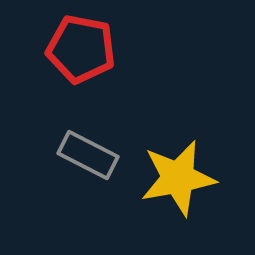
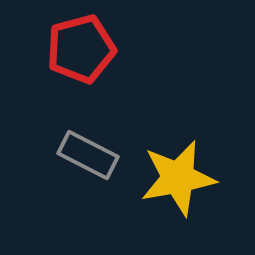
red pentagon: rotated 26 degrees counterclockwise
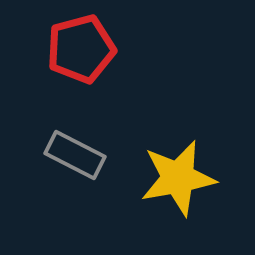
gray rectangle: moved 13 px left
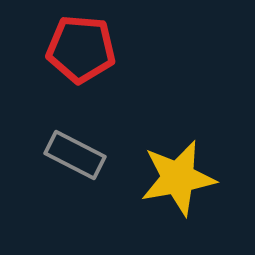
red pentagon: rotated 20 degrees clockwise
